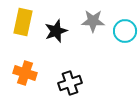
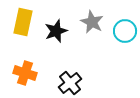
gray star: moved 1 px left, 1 px down; rotated 25 degrees clockwise
black cross: rotated 20 degrees counterclockwise
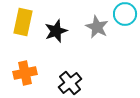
gray star: moved 5 px right, 5 px down
cyan circle: moved 17 px up
orange cross: rotated 30 degrees counterclockwise
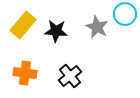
yellow rectangle: moved 3 px down; rotated 28 degrees clockwise
black star: rotated 25 degrees clockwise
orange cross: rotated 20 degrees clockwise
black cross: moved 7 px up
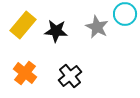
orange cross: rotated 30 degrees clockwise
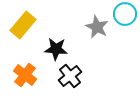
black star: moved 18 px down
orange cross: moved 2 px down
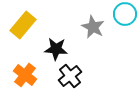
gray star: moved 4 px left
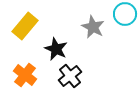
yellow rectangle: moved 2 px right, 1 px down
black star: rotated 20 degrees clockwise
